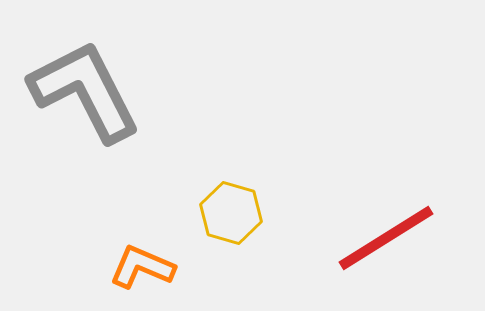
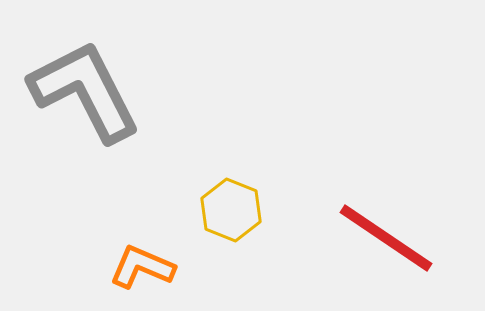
yellow hexagon: moved 3 px up; rotated 6 degrees clockwise
red line: rotated 66 degrees clockwise
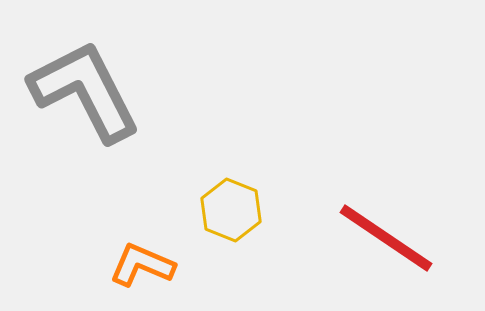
orange L-shape: moved 2 px up
